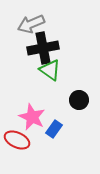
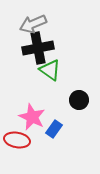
gray arrow: moved 2 px right
black cross: moved 5 px left
red ellipse: rotated 15 degrees counterclockwise
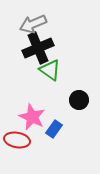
black cross: rotated 12 degrees counterclockwise
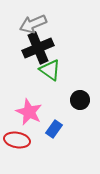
black circle: moved 1 px right
pink star: moved 3 px left, 5 px up
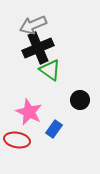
gray arrow: moved 1 px down
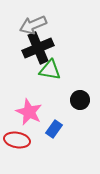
green triangle: rotated 25 degrees counterclockwise
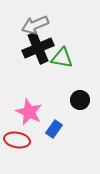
gray arrow: moved 2 px right
green triangle: moved 12 px right, 12 px up
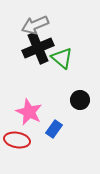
green triangle: rotated 30 degrees clockwise
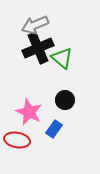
black circle: moved 15 px left
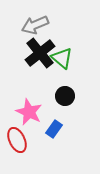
black cross: moved 2 px right, 5 px down; rotated 16 degrees counterclockwise
black circle: moved 4 px up
red ellipse: rotated 55 degrees clockwise
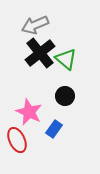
green triangle: moved 4 px right, 1 px down
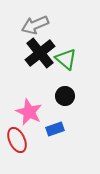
blue rectangle: moved 1 px right; rotated 36 degrees clockwise
